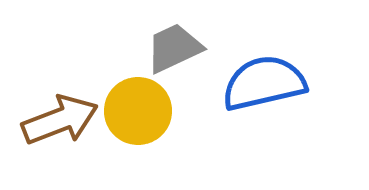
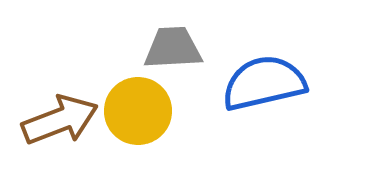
gray trapezoid: moved 1 px left; rotated 22 degrees clockwise
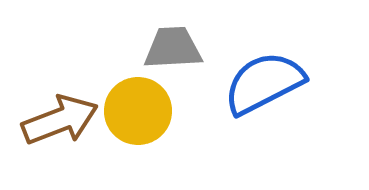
blue semicircle: rotated 14 degrees counterclockwise
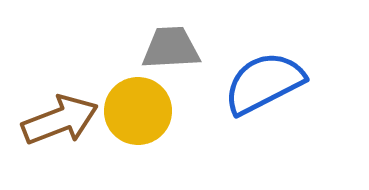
gray trapezoid: moved 2 px left
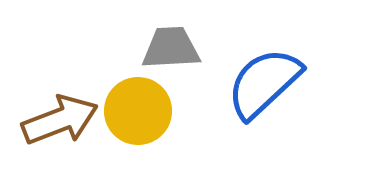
blue semicircle: rotated 16 degrees counterclockwise
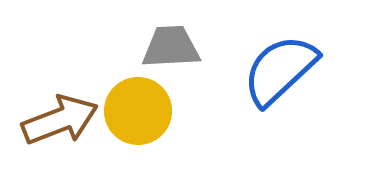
gray trapezoid: moved 1 px up
blue semicircle: moved 16 px right, 13 px up
